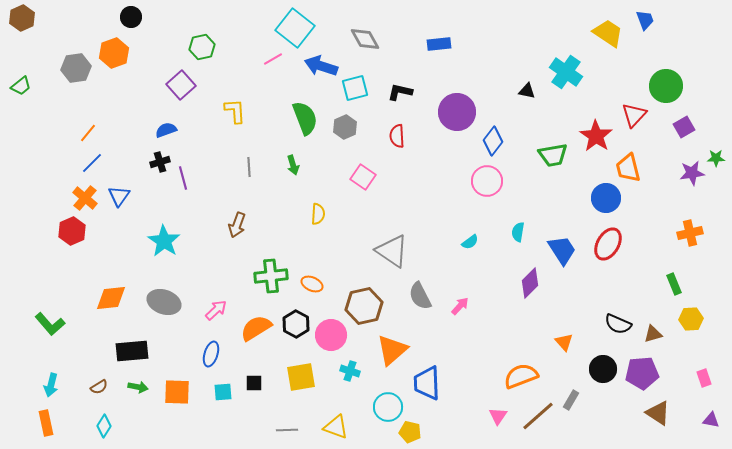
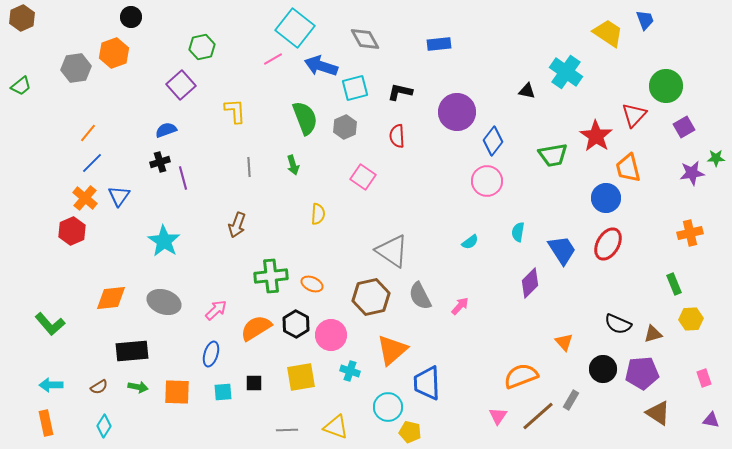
brown hexagon at (364, 306): moved 7 px right, 9 px up
cyan arrow at (51, 385): rotated 75 degrees clockwise
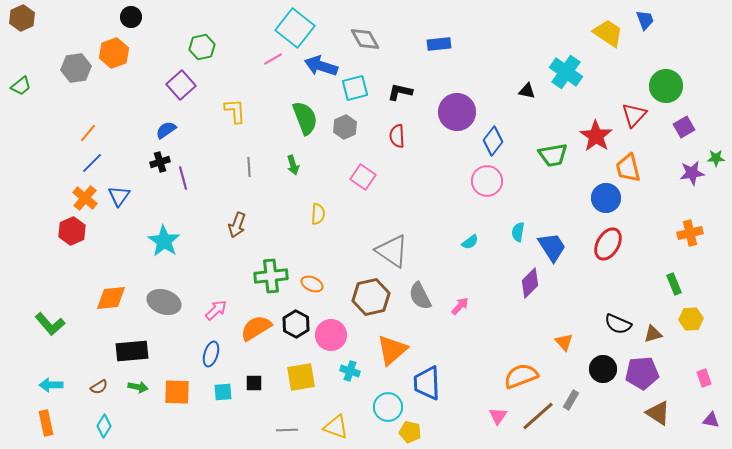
blue semicircle at (166, 130): rotated 15 degrees counterclockwise
blue trapezoid at (562, 250): moved 10 px left, 3 px up
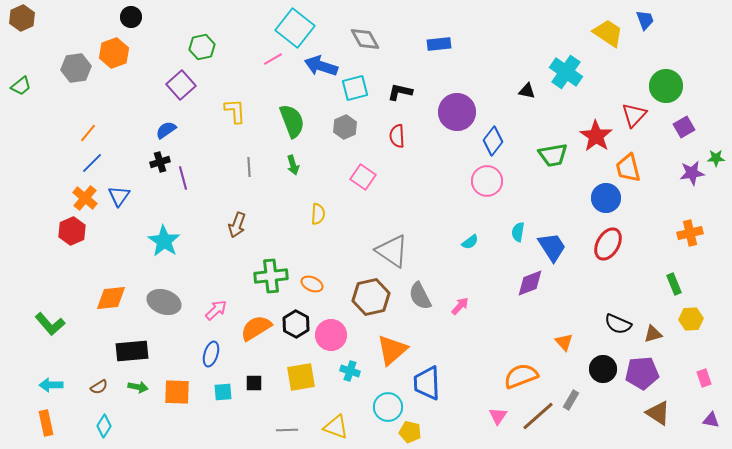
green semicircle at (305, 118): moved 13 px left, 3 px down
purple diamond at (530, 283): rotated 24 degrees clockwise
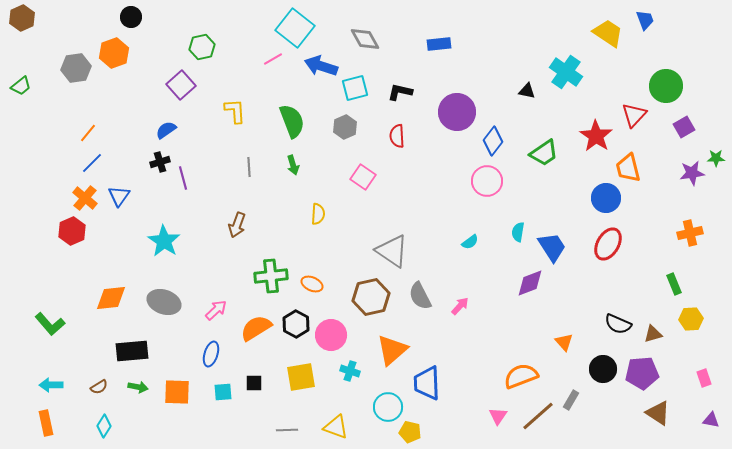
green trapezoid at (553, 155): moved 9 px left, 2 px up; rotated 24 degrees counterclockwise
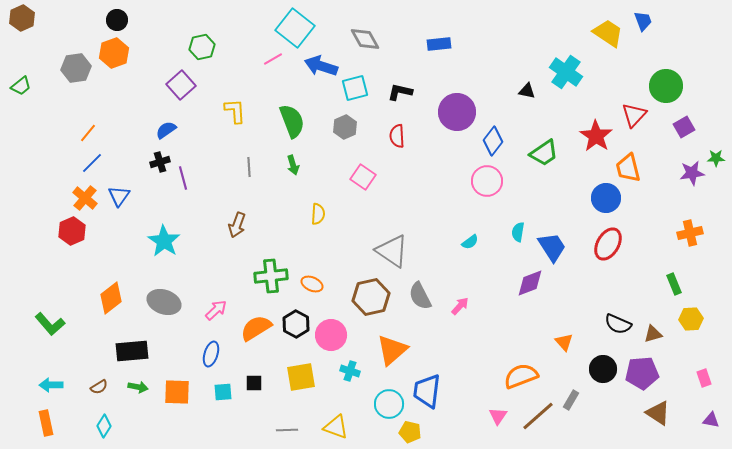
black circle at (131, 17): moved 14 px left, 3 px down
blue trapezoid at (645, 20): moved 2 px left, 1 px down
orange diamond at (111, 298): rotated 32 degrees counterclockwise
blue trapezoid at (427, 383): moved 8 px down; rotated 9 degrees clockwise
cyan circle at (388, 407): moved 1 px right, 3 px up
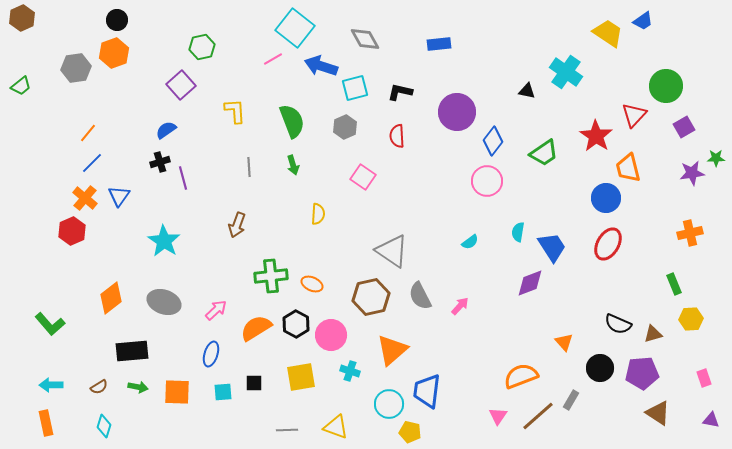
blue trapezoid at (643, 21): rotated 75 degrees clockwise
black circle at (603, 369): moved 3 px left, 1 px up
cyan diamond at (104, 426): rotated 15 degrees counterclockwise
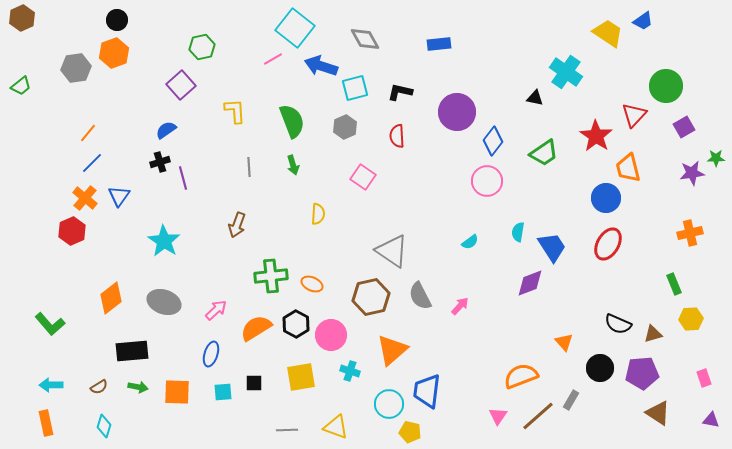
black triangle at (527, 91): moved 8 px right, 7 px down
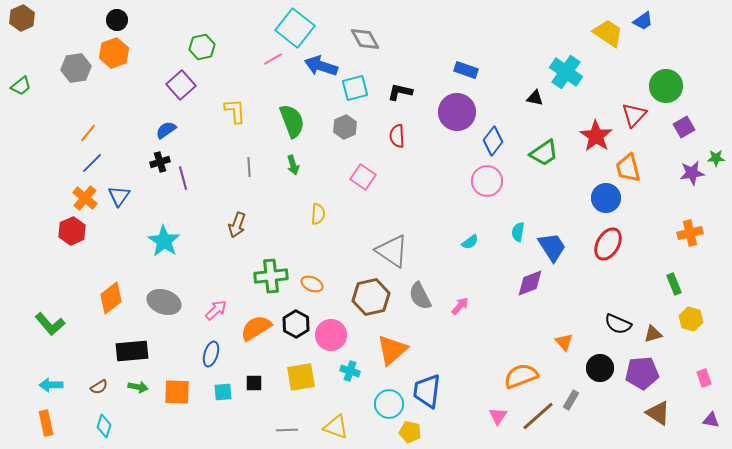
blue rectangle at (439, 44): moved 27 px right, 26 px down; rotated 25 degrees clockwise
yellow hexagon at (691, 319): rotated 20 degrees clockwise
